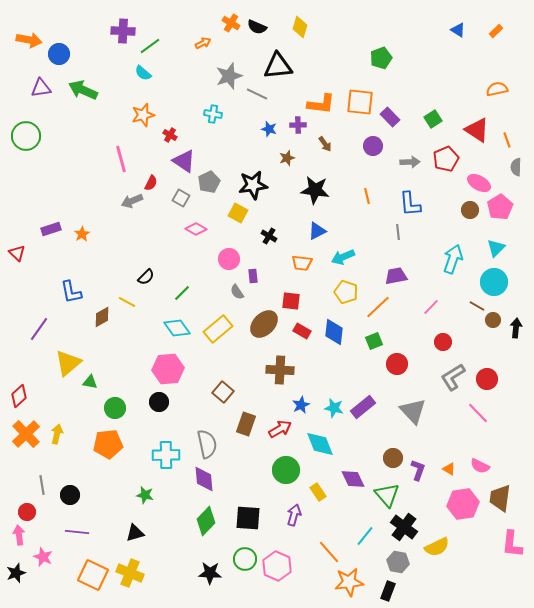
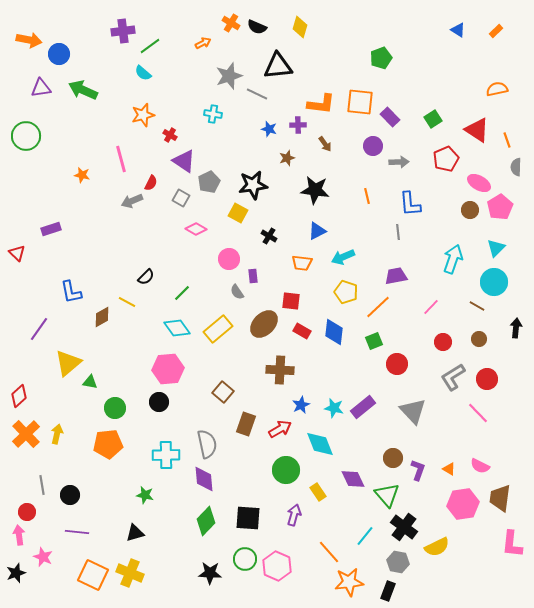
purple cross at (123, 31): rotated 10 degrees counterclockwise
gray arrow at (410, 162): moved 11 px left
orange star at (82, 234): moved 59 px up; rotated 28 degrees counterclockwise
brown circle at (493, 320): moved 14 px left, 19 px down
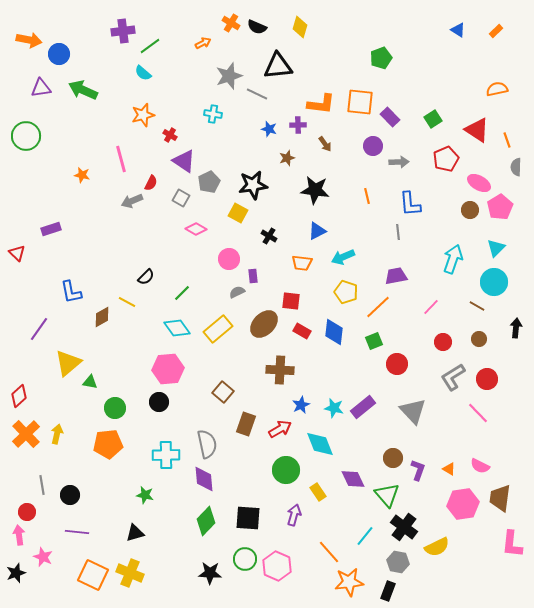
gray semicircle at (237, 292): rotated 98 degrees clockwise
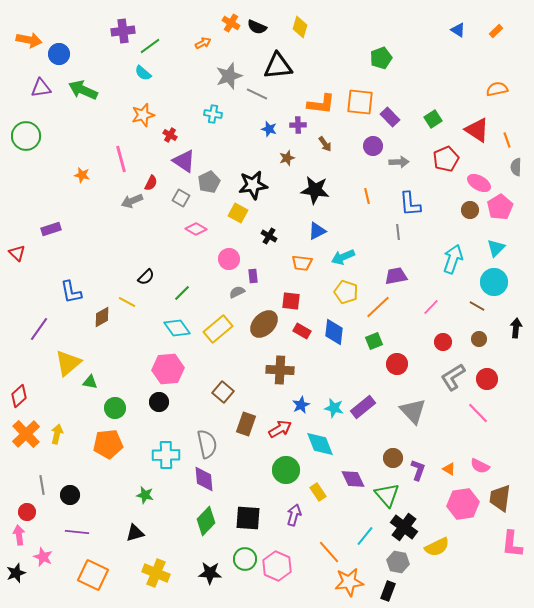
yellow cross at (130, 573): moved 26 px right
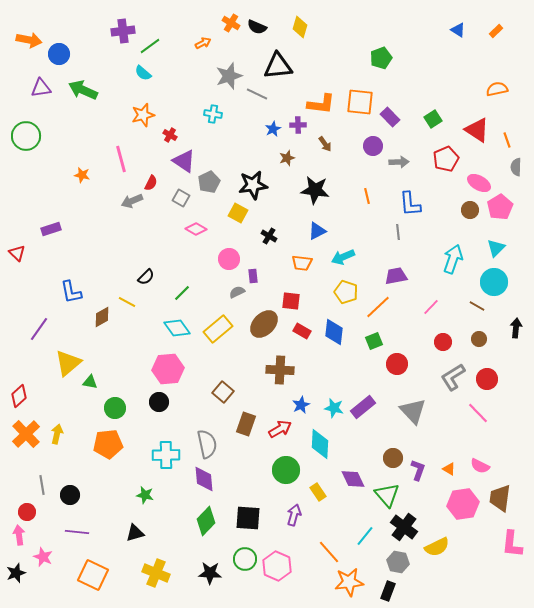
blue star at (269, 129): moved 4 px right; rotated 28 degrees clockwise
cyan diamond at (320, 444): rotated 24 degrees clockwise
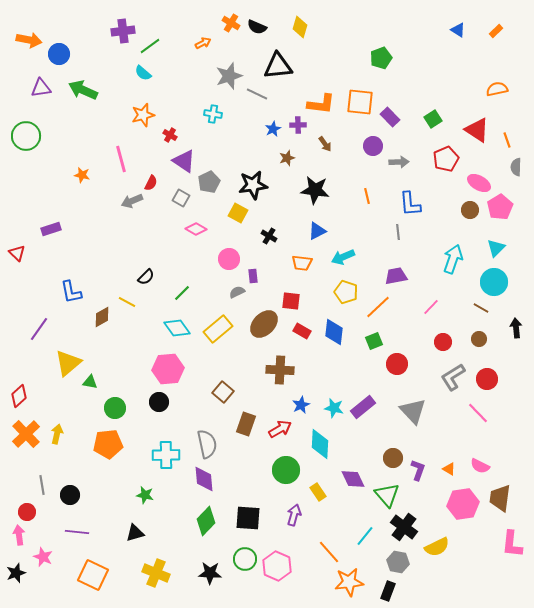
brown line at (477, 306): moved 4 px right, 2 px down
black arrow at (516, 328): rotated 12 degrees counterclockwise
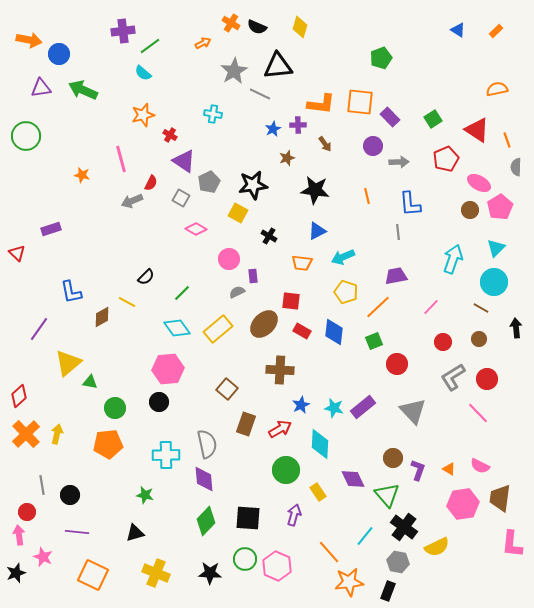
gray star at (229, 76): moved 5 px right, 5 px up; rotated 12 degrees counterclockwise
gray line at (257, 94): moved 3 px right
brown square at (223, 392): moved 4 px right, 3 px up
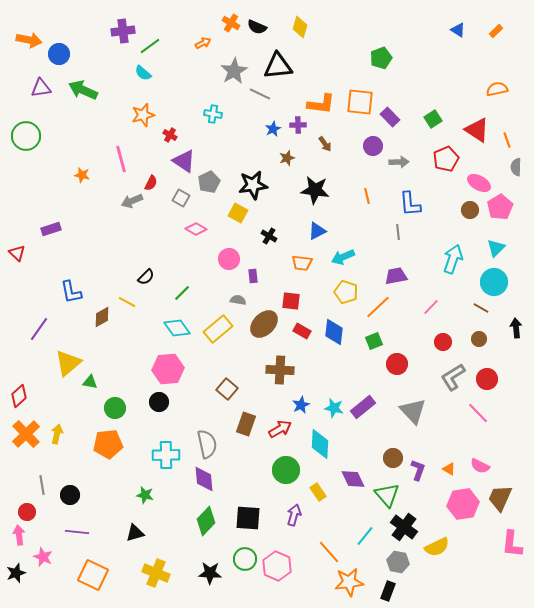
gray semicircle at (237, 292): moved 1 px right, 8 px down; rotated 35 degrees clockwise
brown trapezoid at (500, 498): rotated 16 degrees clockwise
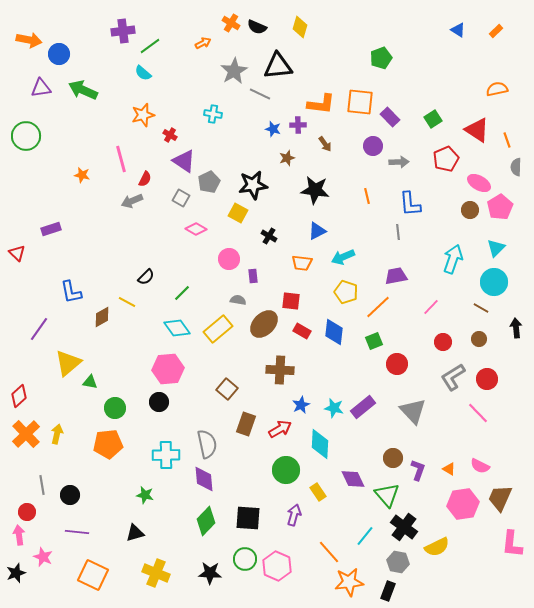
blue star at (273, 129): rotated 28 degrees counterclockwise
red semicircle at (151, 183): moved 6 px left, 4 px up
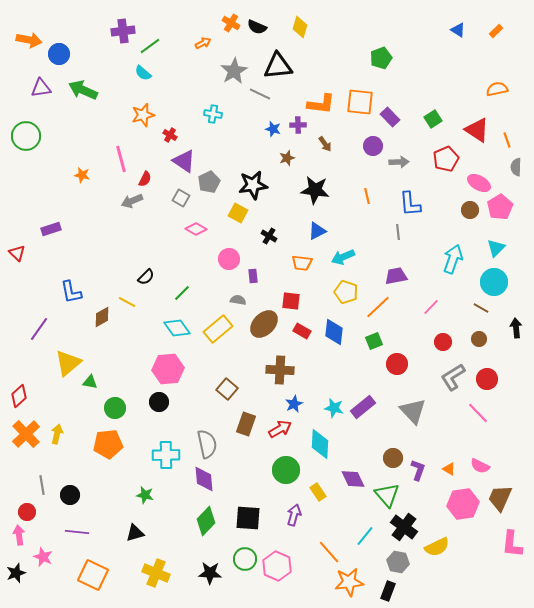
blue star at (301, 405): moved 7 px left, 1 px up
